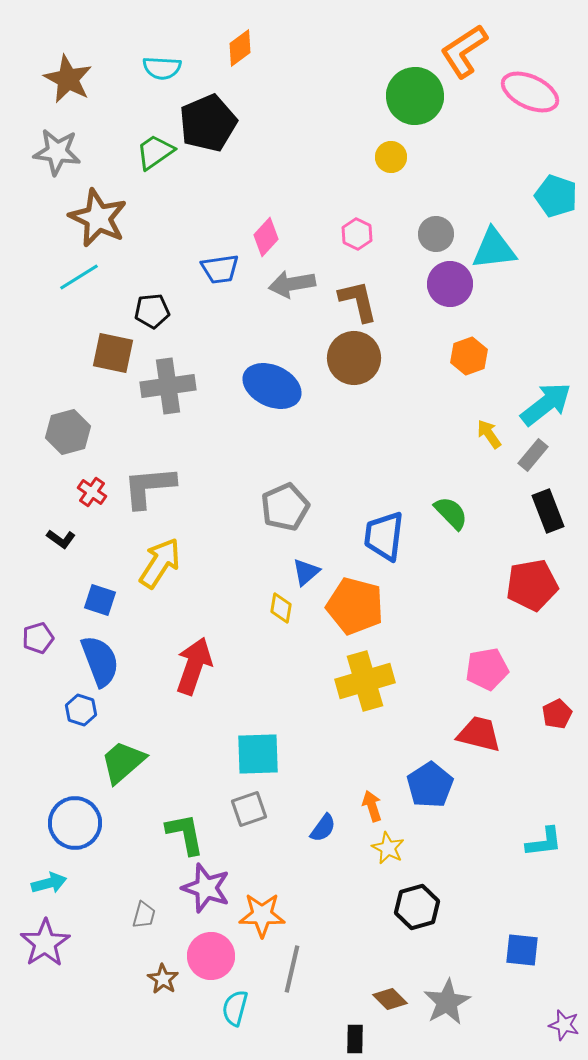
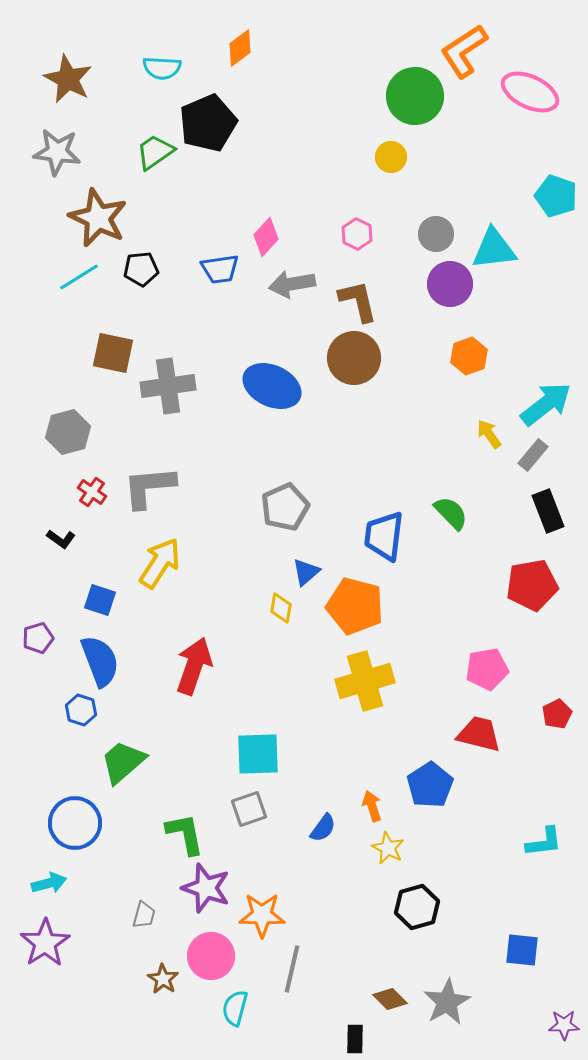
black pentagon at (152, 311): moved 11 px left, 42 px up
purple star at (564, 1025): rotated 16 degrees counterclockwise
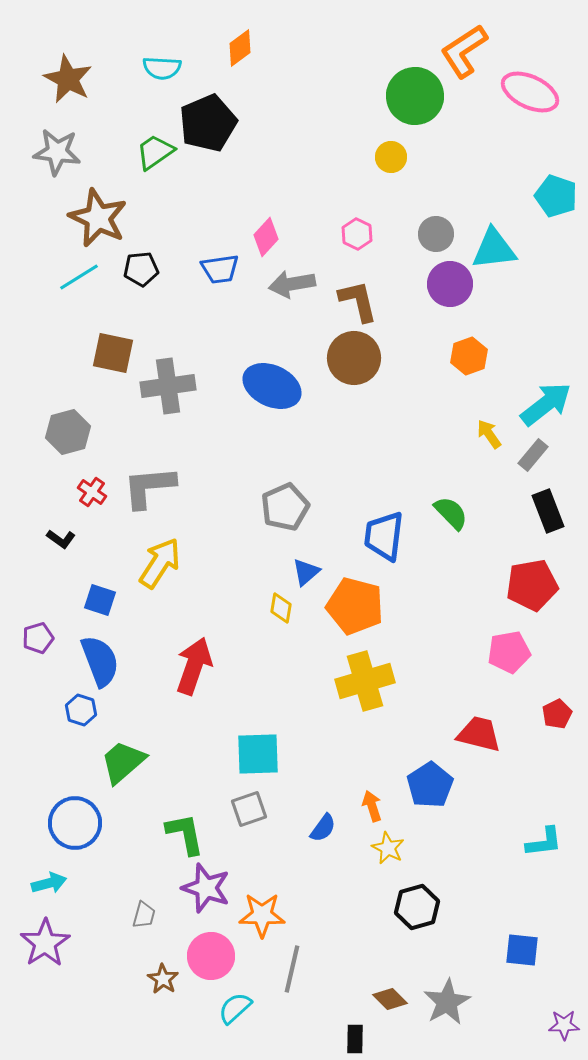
pink pentagon at (487, 669): moved 22 px right, 17 px up
cyan semicircle at (235, 1008): rotated 33 degrees clockwise
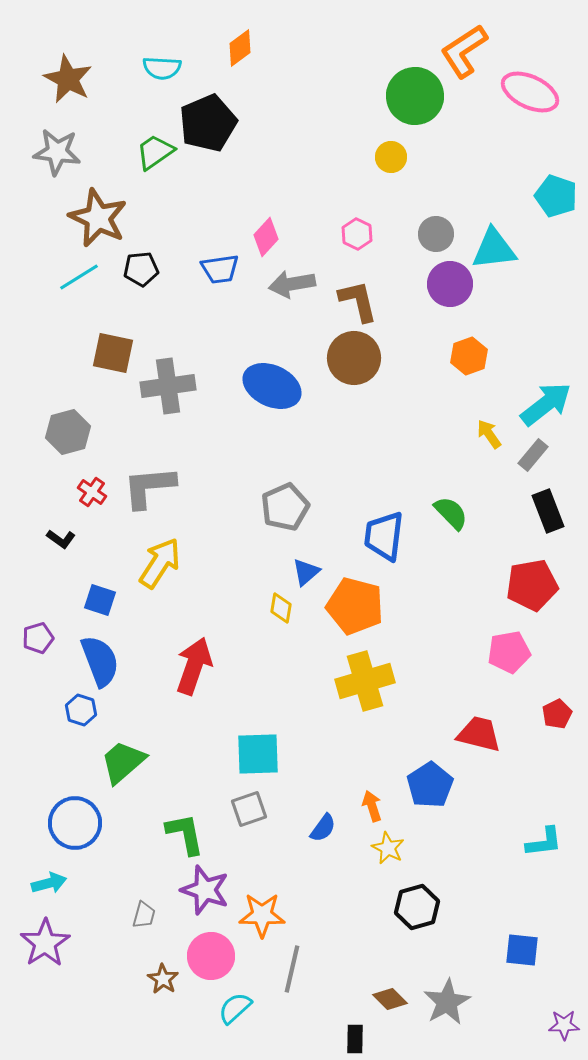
purple star at (206, 888): moved 1 px left, 2 px down
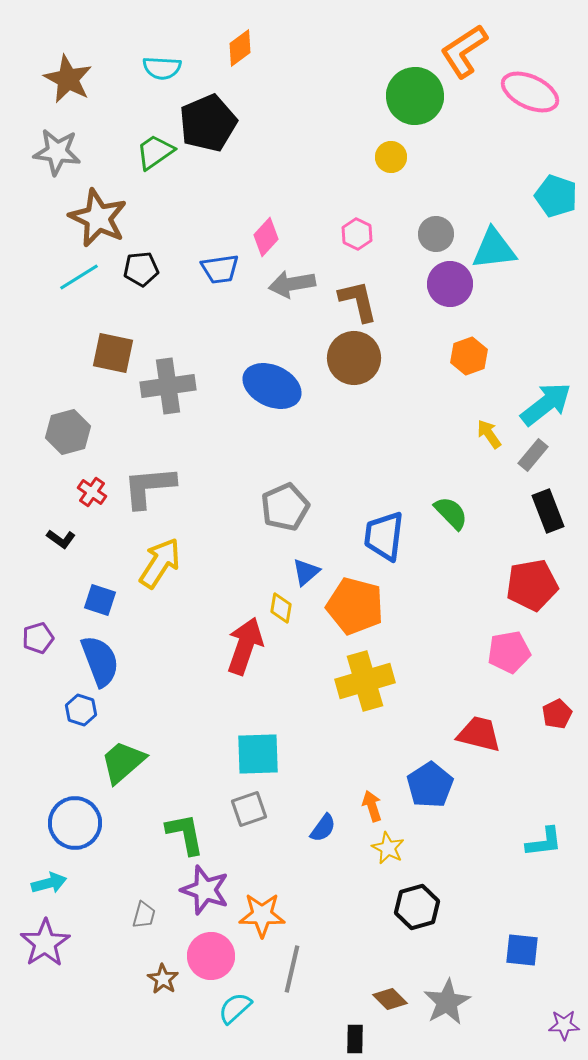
red arrow at (194, 666): moved 51 px right, 20 px up
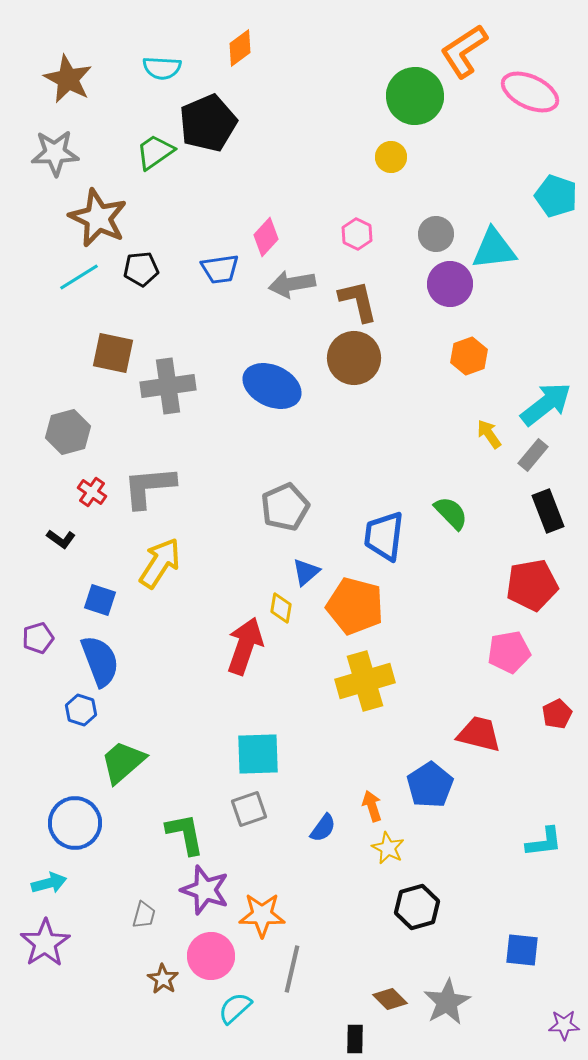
gray star at (57, 152): moved 2 px left, 1 px down; rotated 9 degrees counterclockwise
